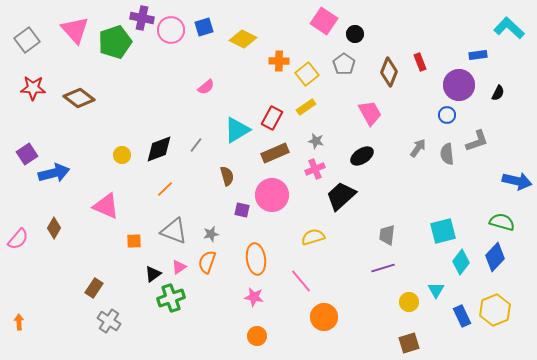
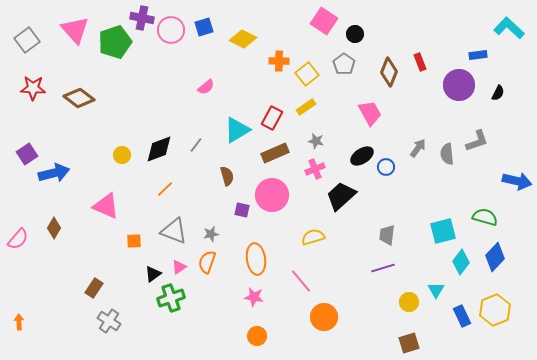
blue circle at (447, 115): moved 61 px left, 52 px down
green semicircle at (502, 222): moved 17 px left, 5 px up
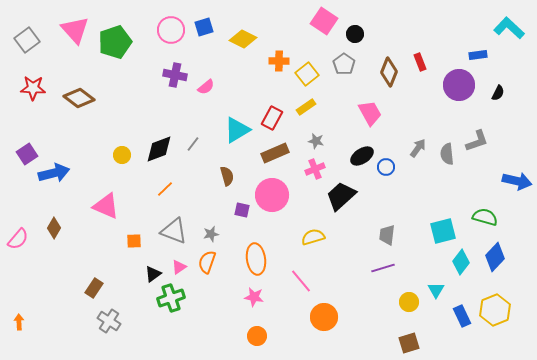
purple cross at (142, 18): moved 33 px right, 57 px down
gray line at (196, 145): moved 3 px left, 1 px up
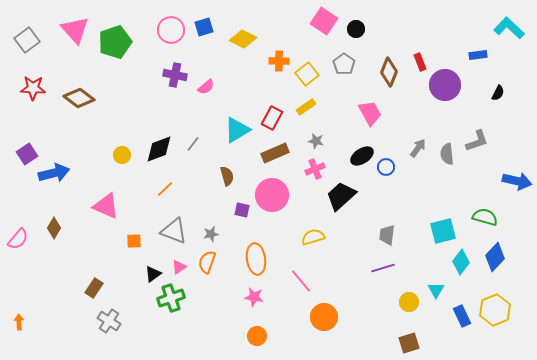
black circle at (355, 34): moved 1 px right, 5 px up
purple circle at (459, 85): moved 14 px left
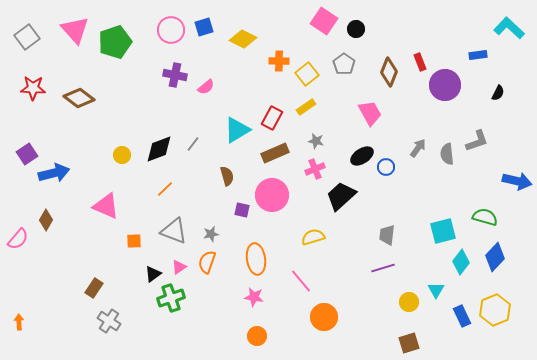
gray square at (27, 40): moved 3 px up
brown diamond at (54, 228): moved 8 px left, 8 px up
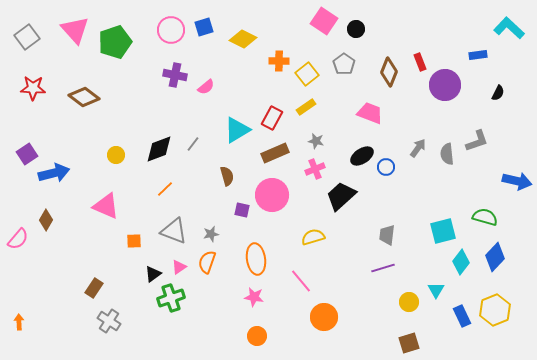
brown diamond at (79, 98): moved 5 px right, 1 px up
pink trapezoid at (370, 113): rotated 40 degrees counterclockwise
yellow circle at (122, 155): moved 6 px left
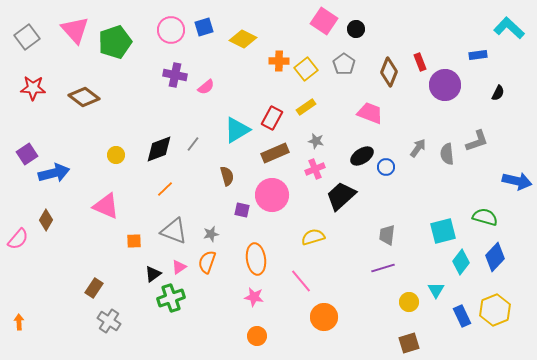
yellow square at (307, 74): moved 1 px left, 5 px up
